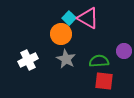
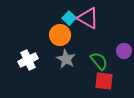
orange circle: moved 1 px left, 1 px down
green semicircle: rotated 54 degrees clockwise
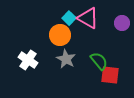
purple circle: moved 2 px left, 28 px up
white cross: rotated 30 degrees counterclockwise
red square: moved 6 px right, 6 px up
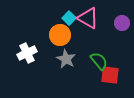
white cross: moved 1 px left, 7 px up; rotated 30 degrees clockwise
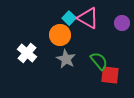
white cross: rotated 24 degrees counterclockwise
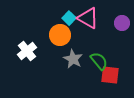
white cross: moved 2 px up; rotated 12 degrees clockwise
gray star: moved 7 px right
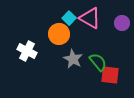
pink triangle: moved 2 px right
orange circle: moved 1 px left, 1 px up
white cross: rotated 24 degrees counterclockwise
green semicircle: moved 1 px left, 1 px down
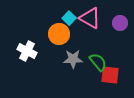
purple circle: moved 2 px left
gray star: rotated 30 degrees counterclockwise
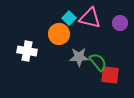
pink triangle: rotated 15 degrees counterclockwise
white cross: rotated 18 degrees counterclockwise
gray star: moved 6 px right, 2 px up
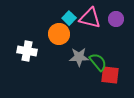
purple circle: moved 4 px left, 4 px up
